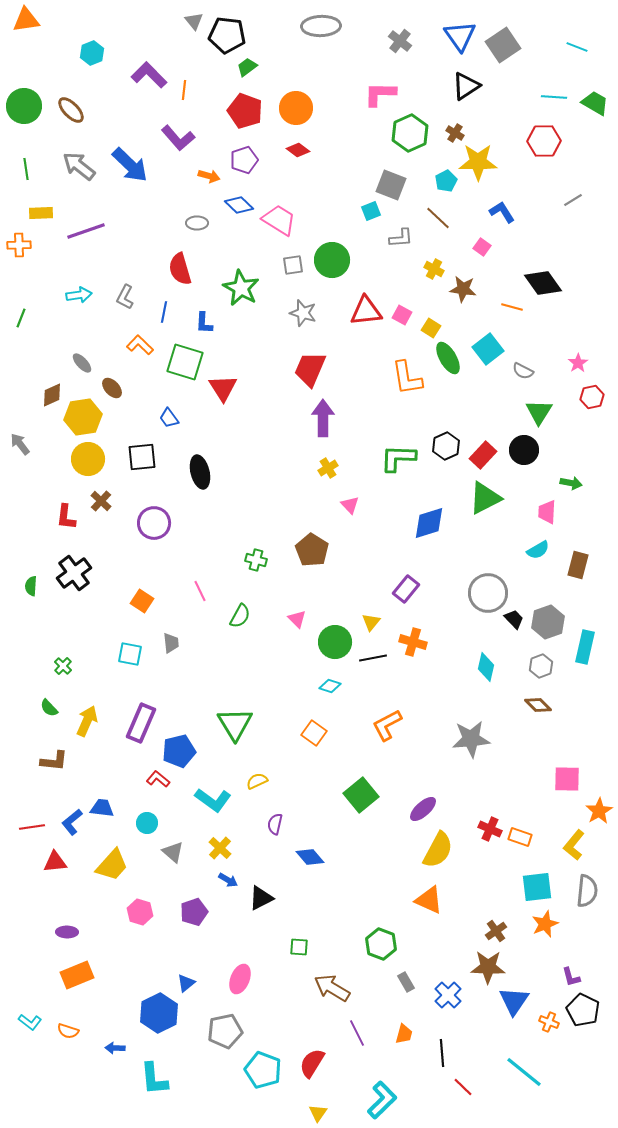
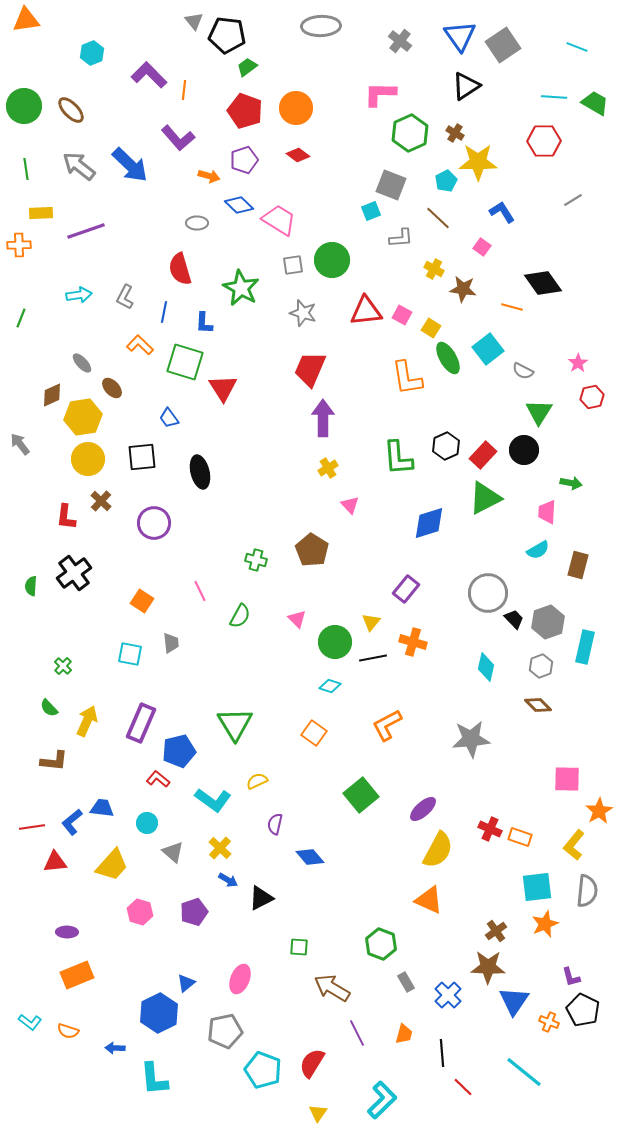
red diamond at (298, 150): moved 5 px down
green L-shape at (398, 458): rotated 96 degrees counterclockwise
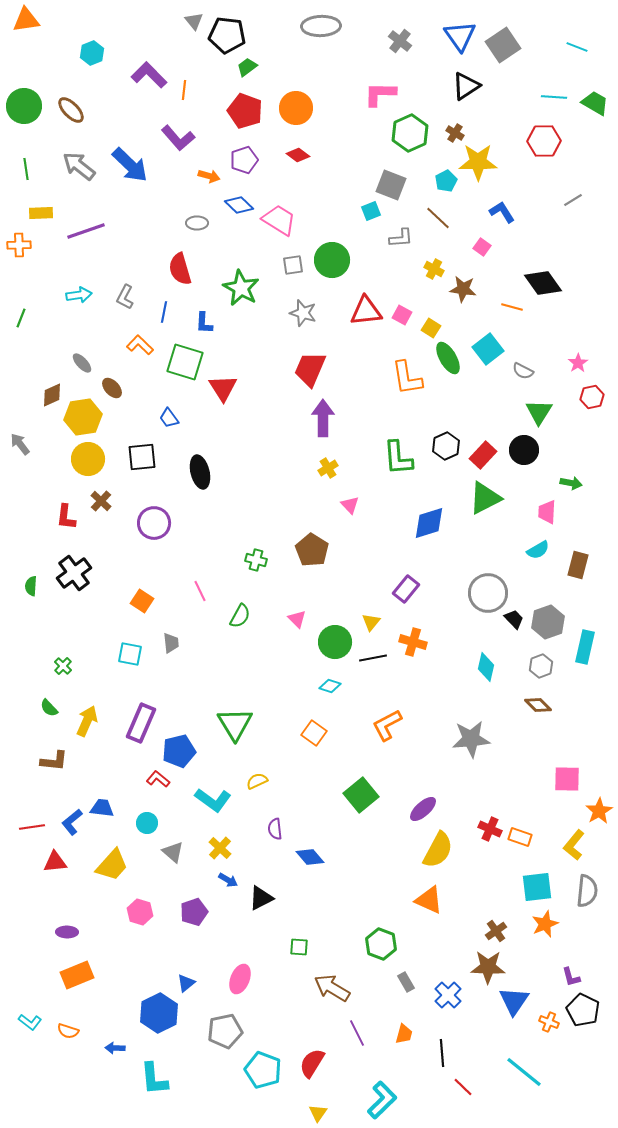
purple semicircle at (275, 824): moved 5 px down; rotated 20 degrees counterclockwise
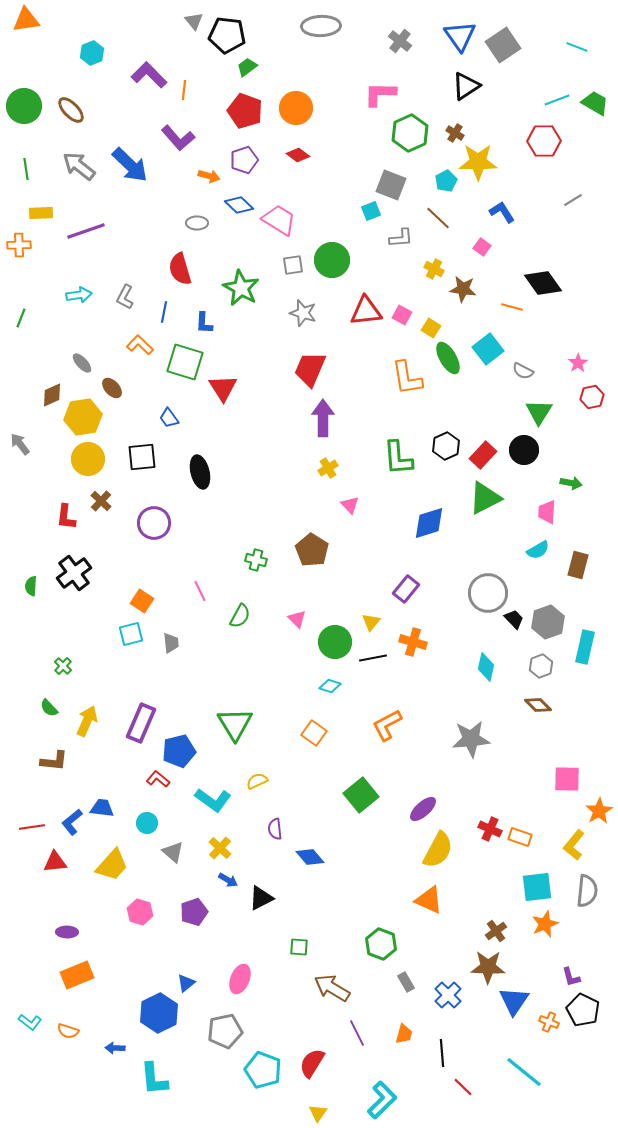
cyan line at (554, 97): moved 3 px right, 3 px down; rotated 25 degrees counterclockwise
cyan square at (130, 654): moved 1 px right, 20 px up; rotated 25 degrees counterclockwise
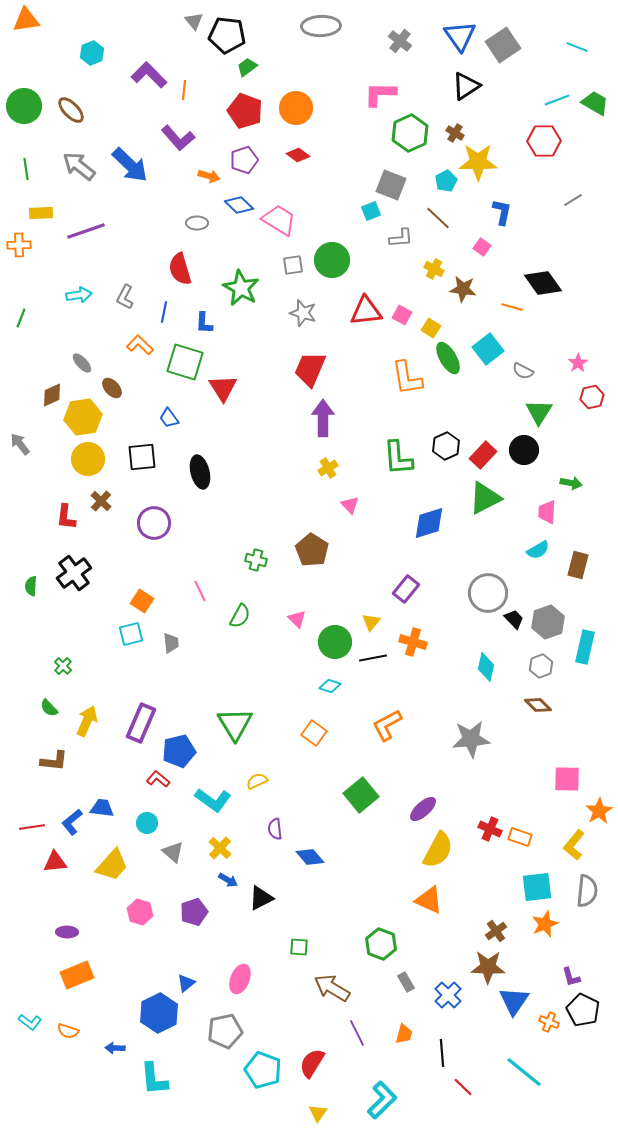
blue L-shape at (502, 212): rotated 44 degrees clockwise
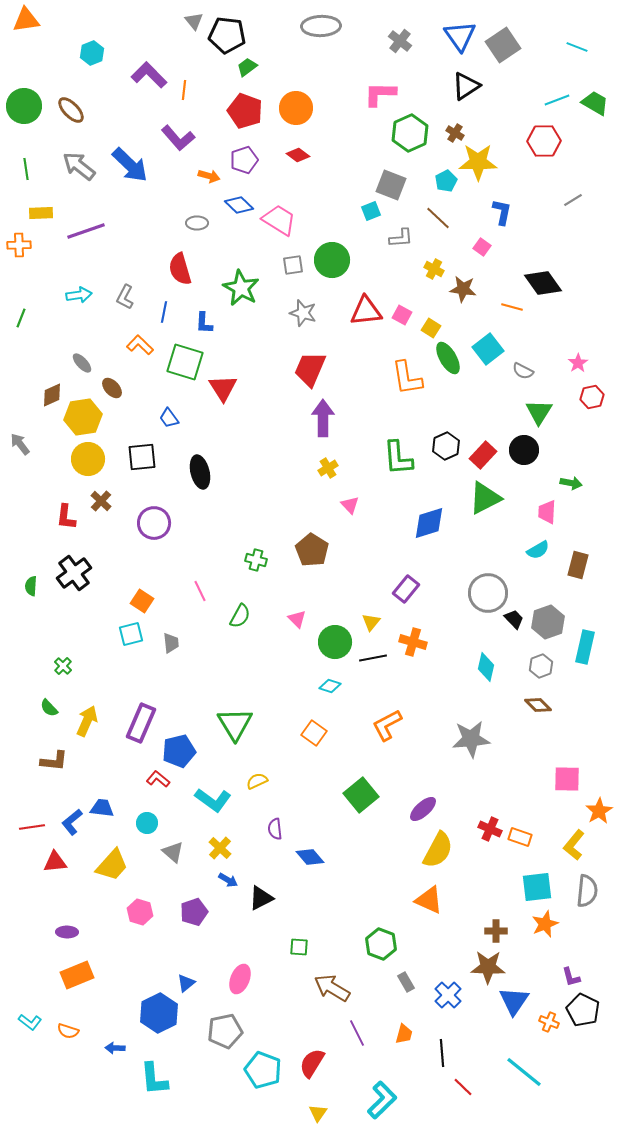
brown cross at (496, 931): rotated 35 degrees clockwise
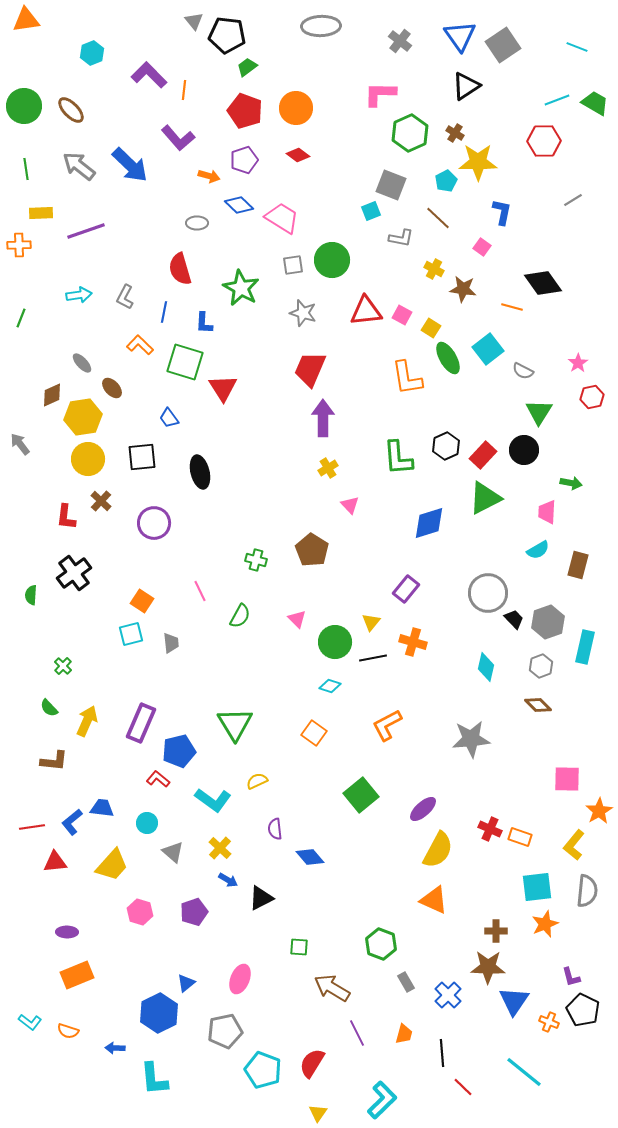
pink trapezoid at (279, 220): moved 3 px right, 2 px up
gray L-shape at (401, 238): rotated 15 degrees clockwise
green semicircle at (31, 586): moved 9 px down
orange triangle at (429, 900): moved 5 px right
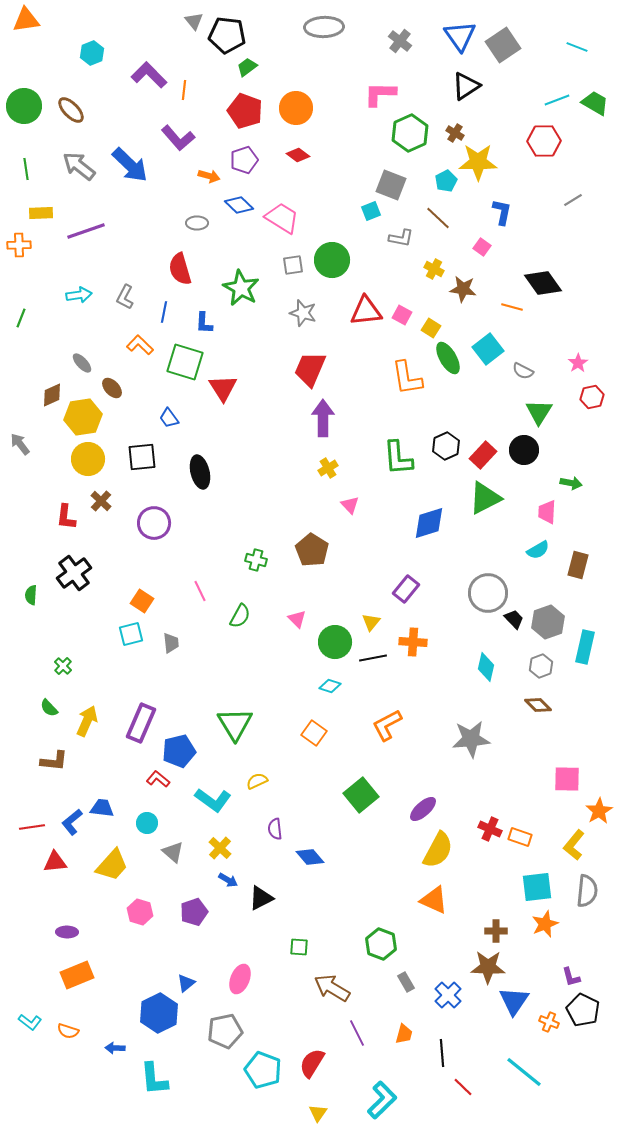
gray ellipse at (321, 26): moved 3 px right, 1 px down
orange cross at (413, 642): rotated 12 degrees counterclockwise
